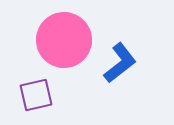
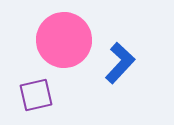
blue L-shape: rotated 9 degrees counterclockwise
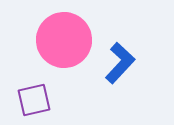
purple square: moved 2 px left, 5 px down
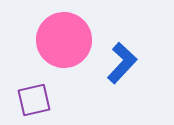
blue L-shape: moved 2 px right
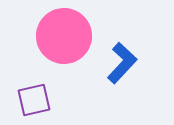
pink circle: moved 4 px up
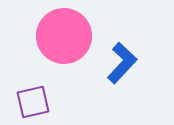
purple square: moved 1 px left, 2 px down
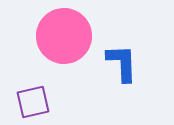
blue L-shape: rotated 45 degrees counterclockwise
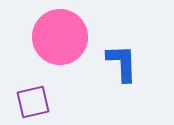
pink circle: moved 4 px left, 1 px down
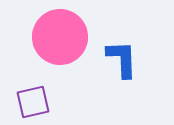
blue L-shape: moved 4 px up
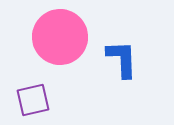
purple square: moved 2 px up
